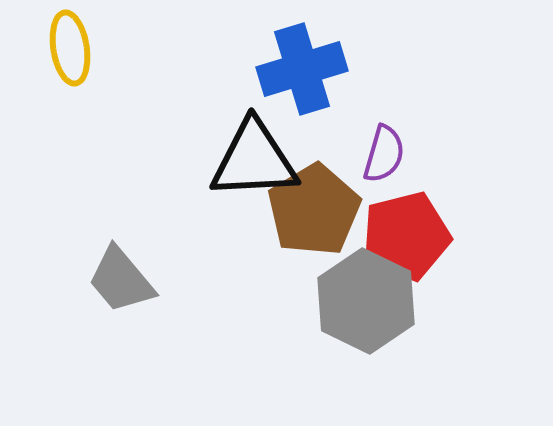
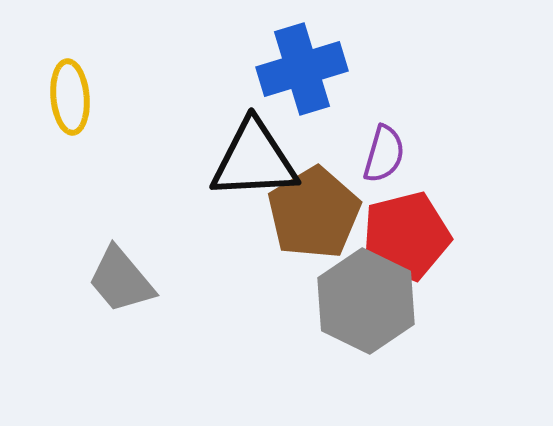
yellow ellipse: moved 49 px down; rotated 4 degrees clockwise
brown pentagon: moved 3 px down
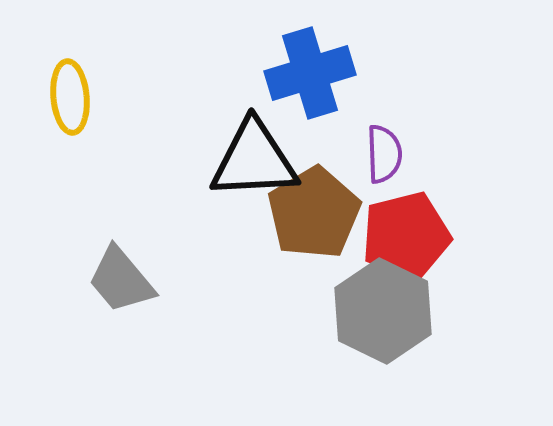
blue cross: moved 8 px right, 4 px down
purple semicircle: rotated 18 degrees counterclockwise
gray hexagon: moved 17 px right, 10 px down
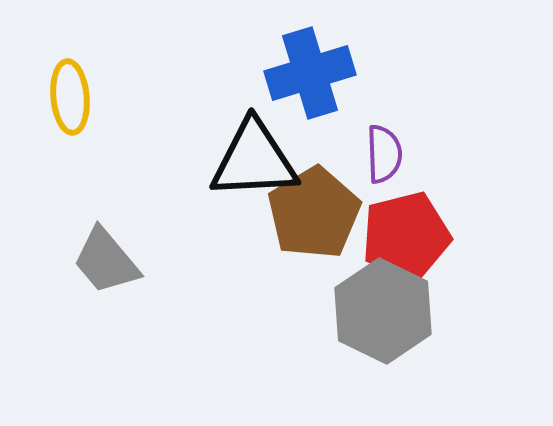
gray trapezoid: moved 15 px left, 19 px up
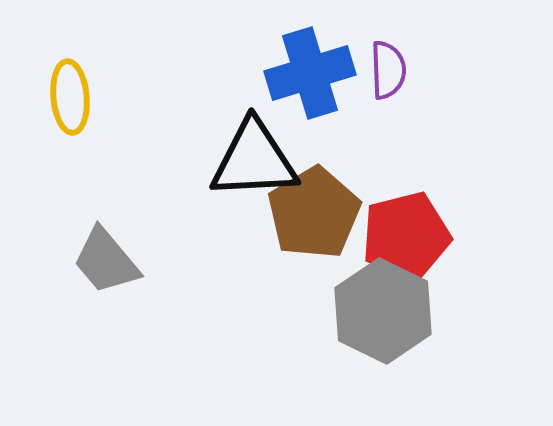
purple semicircle: moved 4 px right, 84 px up
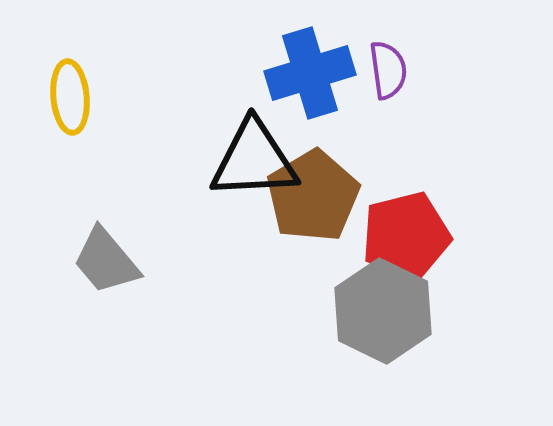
purple semicircle: rotated 6 degrees counterclockwise
brown pentagon: moved 1 px left, 17 px up
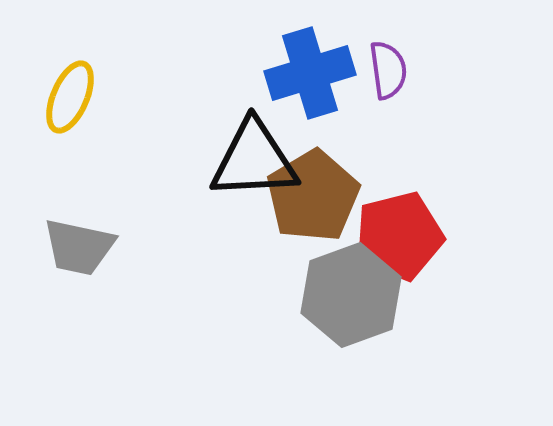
yellow ellipse: rotated 28 degrees clockwise
red pentagon: moved 7 px left
gray trapezoid: moved 27 px left, 14 px up; rotated 38 degrees counterclockwise
gray hexagon: moved 32 px left, 16 px up; rotated 14 degrees clockwise
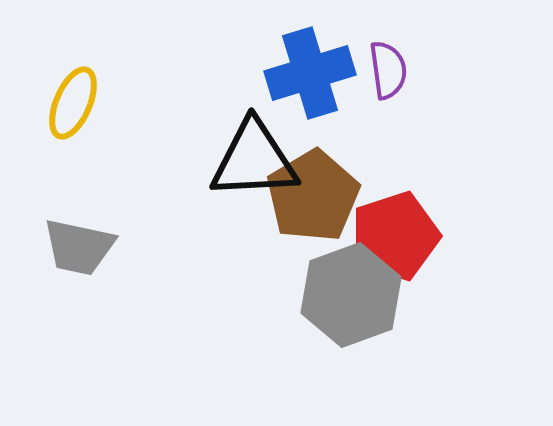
yellow ellipse: moved 3 px right, 6 px down
red pentagon: moved 4 px left; rotated 4 degrees counterclockwise
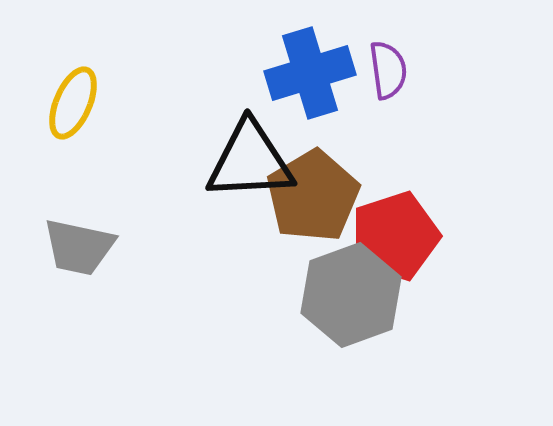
black triangle: moved 4 px left, 1 px down
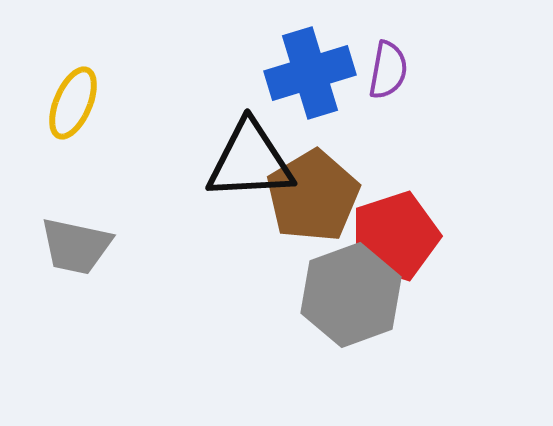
purple semicircle: rotated 18 degrees clockwise
gray trapezoid: moved 3 px left, 1 px up
